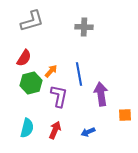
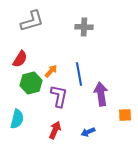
red semicircle: moved 4 px left, 1 px down
cyan semicircle: moved 10 px left, 9 px up
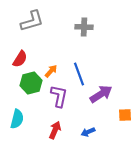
blue line: rotated 10 degrees counterclockwise
purple arrow: rotated 65 degrees clockwise
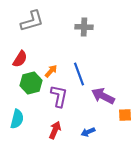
purple arrow: moved 2 px right, 2 px down; rotated 120 degrees counterclockwise
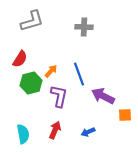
cyan semicircle: moved 6 px right, 15 px down; rotated 24 degrees counterclockwise
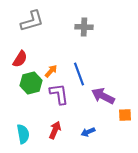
purple L-shape: moved 2 px up; rotated 20 degrees counterclockwise
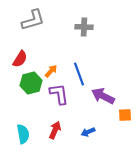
gray L-shape: moved 1 px right, 1 px up
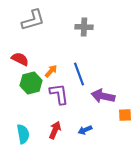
red semicircle: rotated 96 degrees counterclockwise
purple arrow: rotated 15 degrees counterclockwise
blue arrow: moved 3 px left, 2 px up
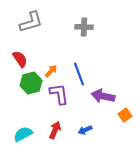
gray L-shape: moved 2 px left, 2 px down
red semicircle: rotated 30 degrees clockwise
orange square: rotated 32 degrees counterclockwise
cyan semicircle: rotated 108 degrees counterclockwise
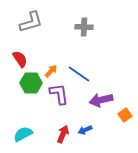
blue line: rotated 35 degrees counterclockwise
green hexagon: rotated 15 degrees clockwise
purple arrow: moved 2 px left, 4 px down; rotated 25 degrees counterclockwise
red arrow: moved 8 px right, 4 px down
